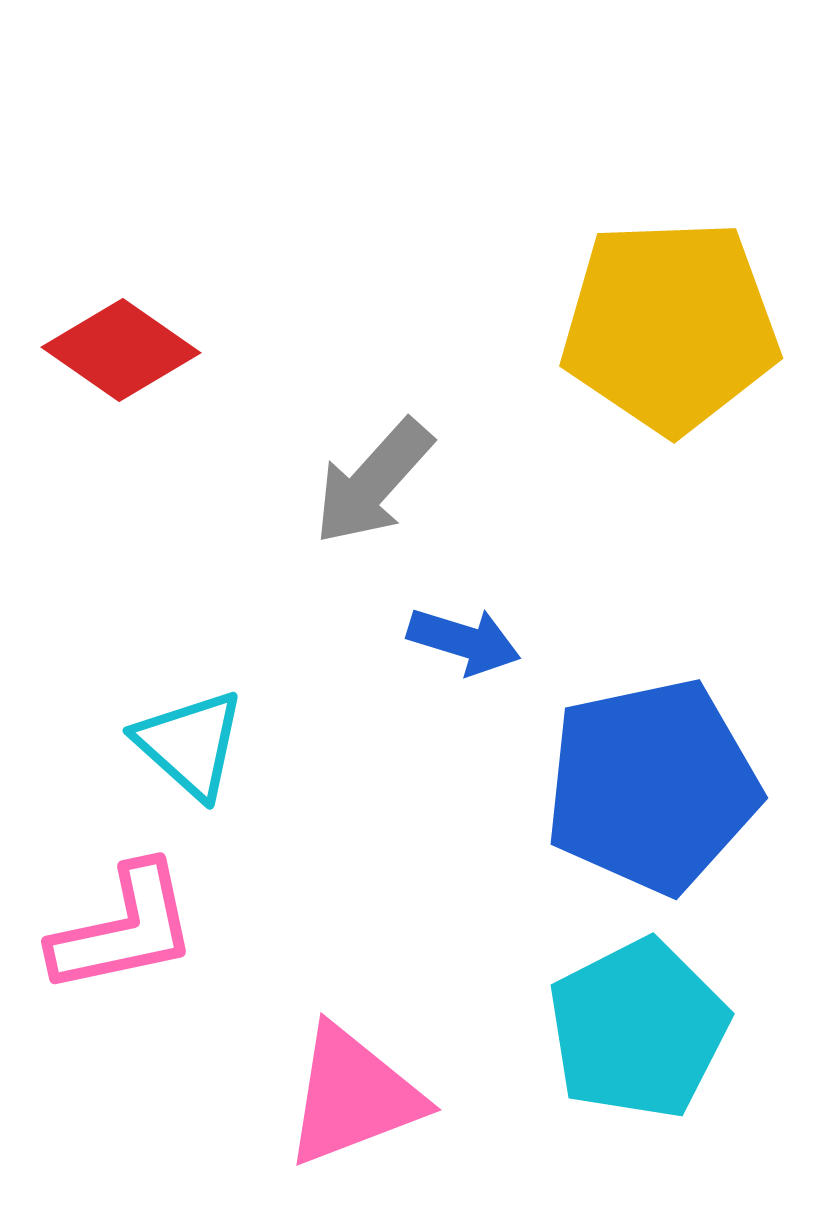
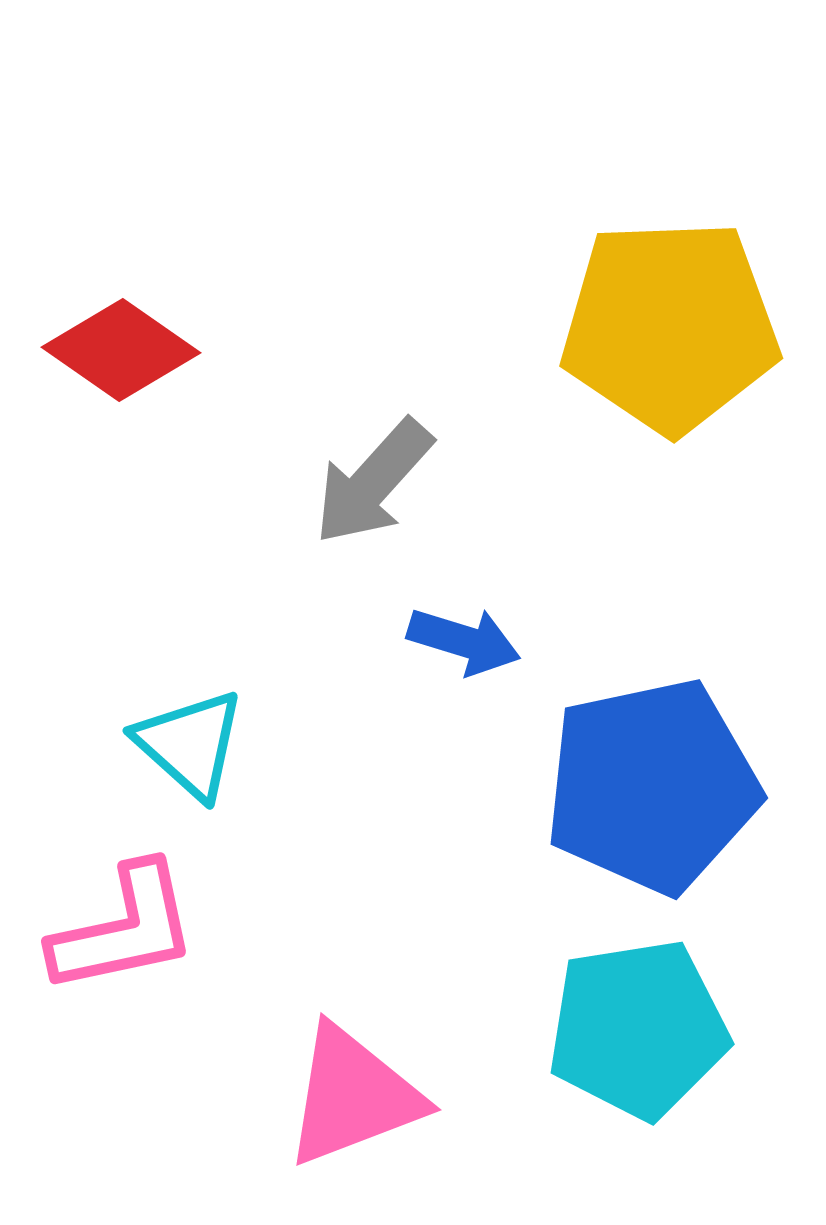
cyan pentagon: rotated 18 degrees clockwise
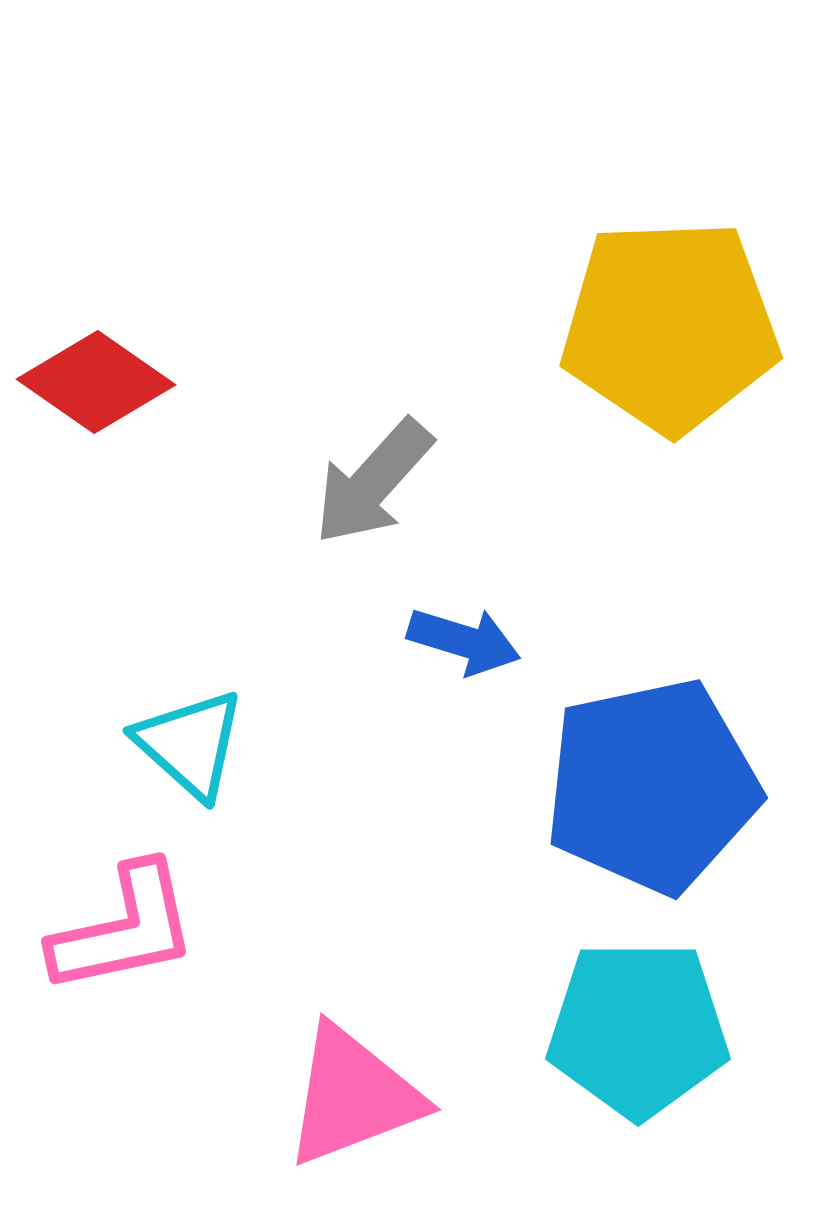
red diamond: moved 25 px left, 32 px down
cyan pentagon: rotated 9 degrees clockwise
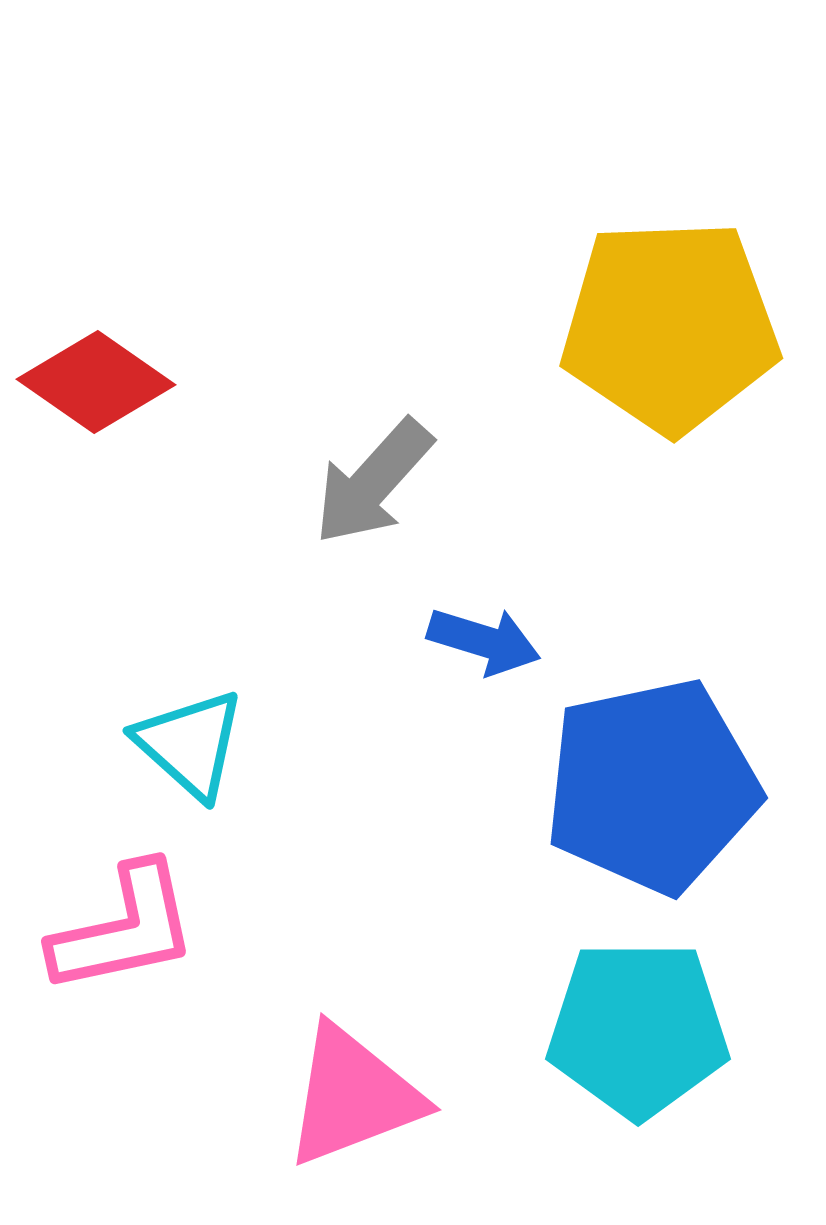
blue arrow: moved 20 px right
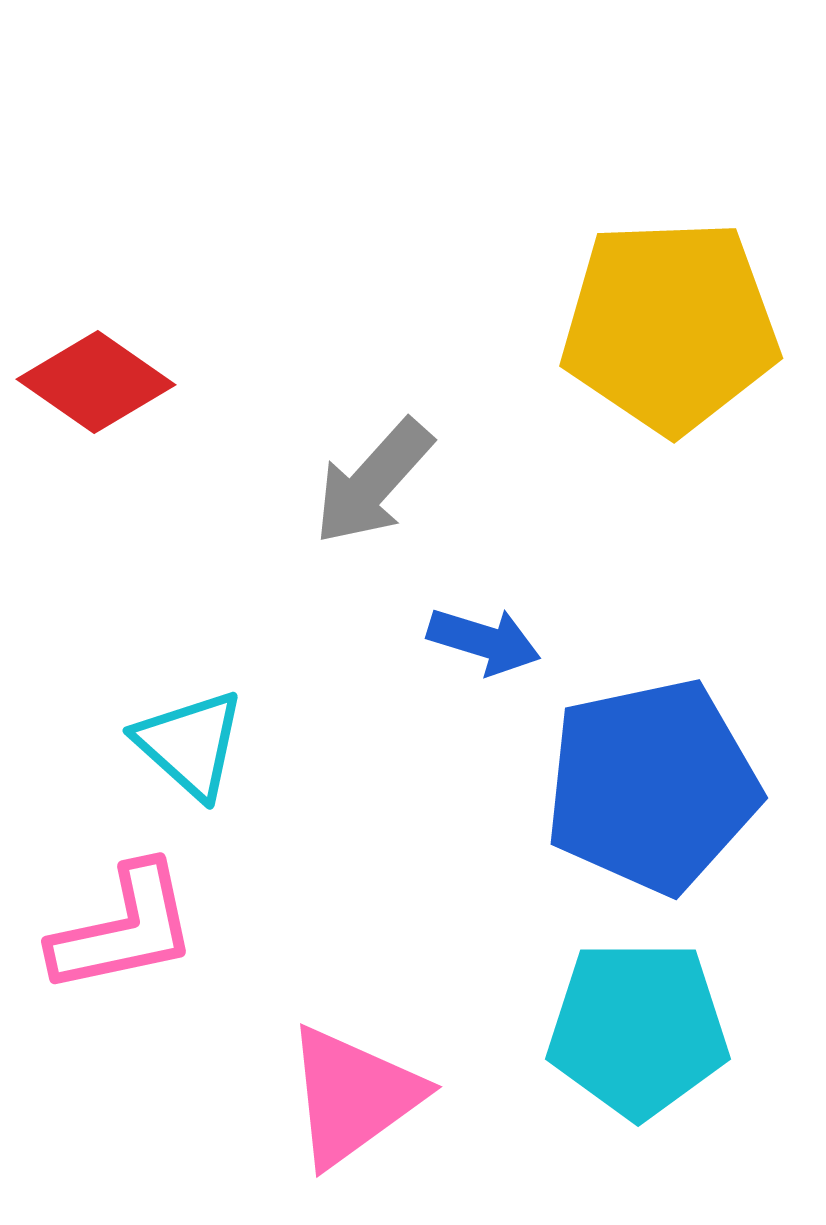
pink triangle: rotated 15 degrees counterclockwise
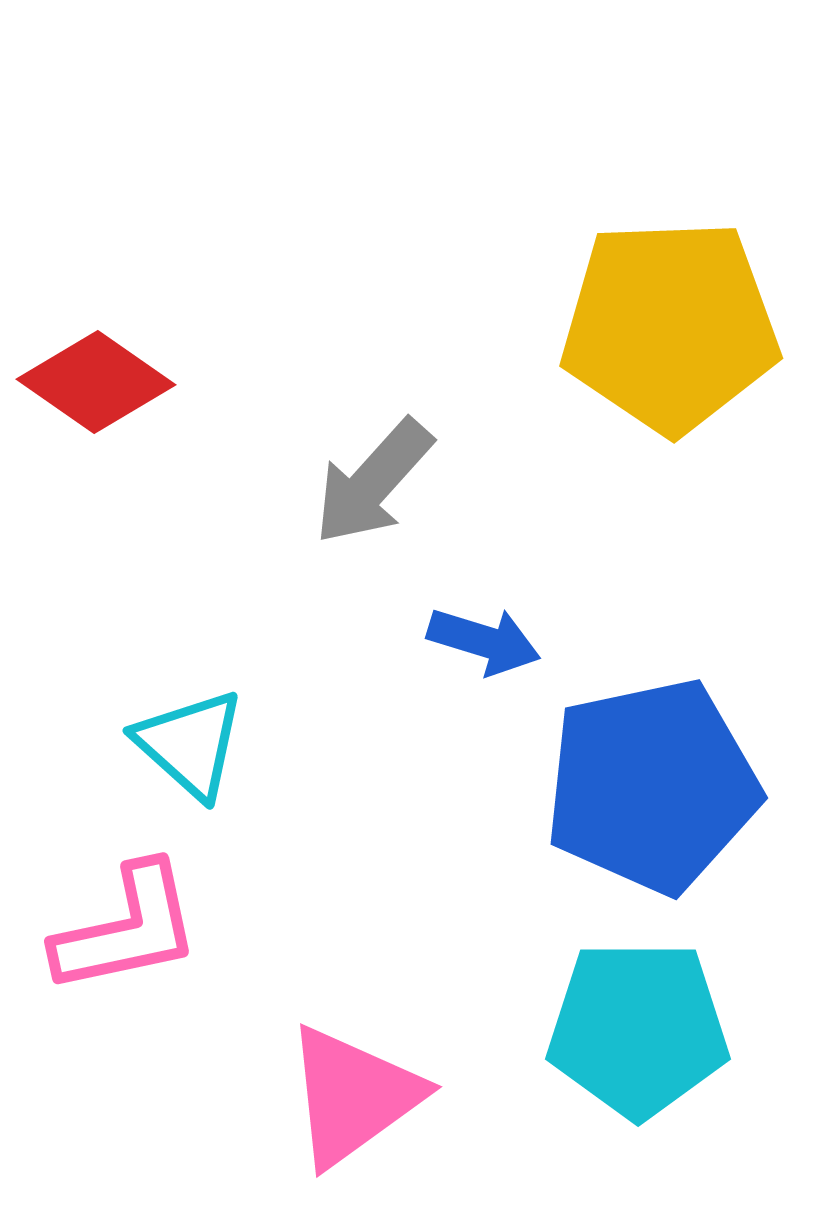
pink L-shape: moved 3 px right
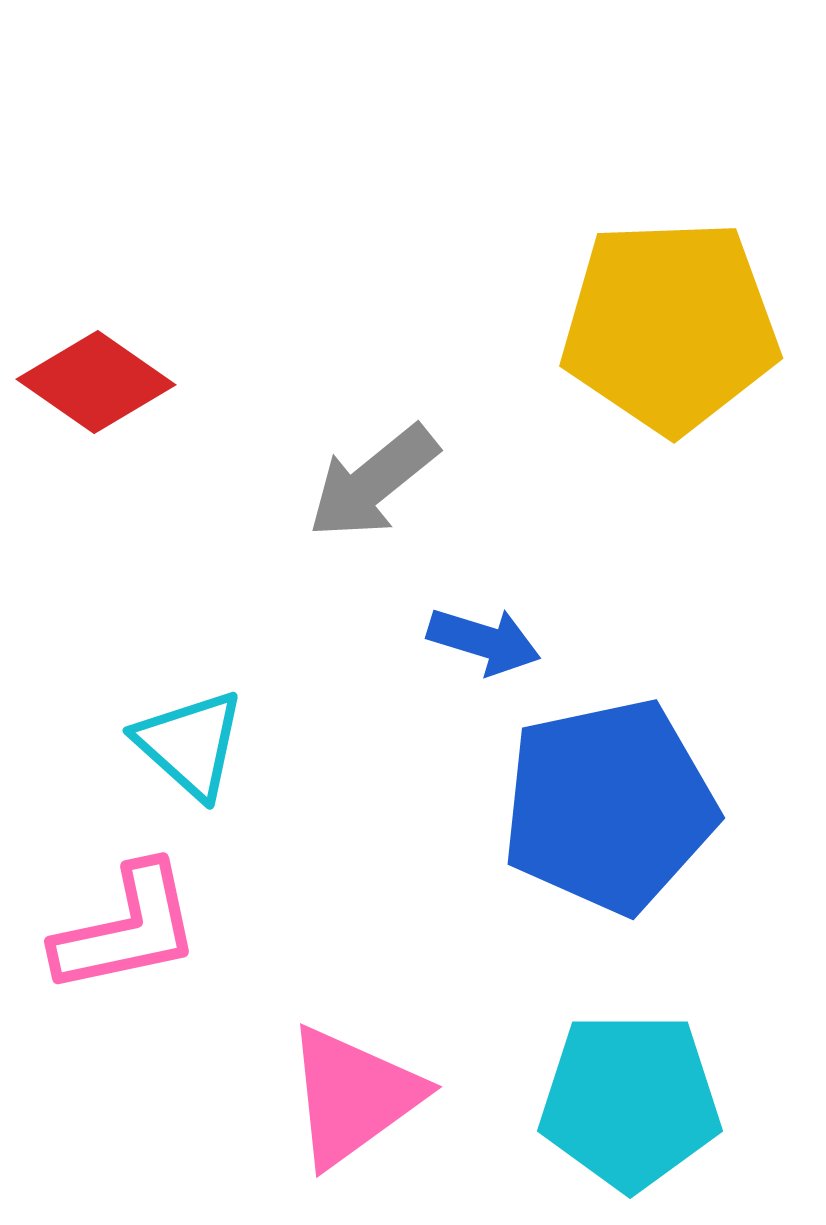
gray arrow: rotated 9 degrees clockwise
blue pentagon: moved 43 px left, 20 px down
cyan pentagon: moved 8 px left, 72 px down
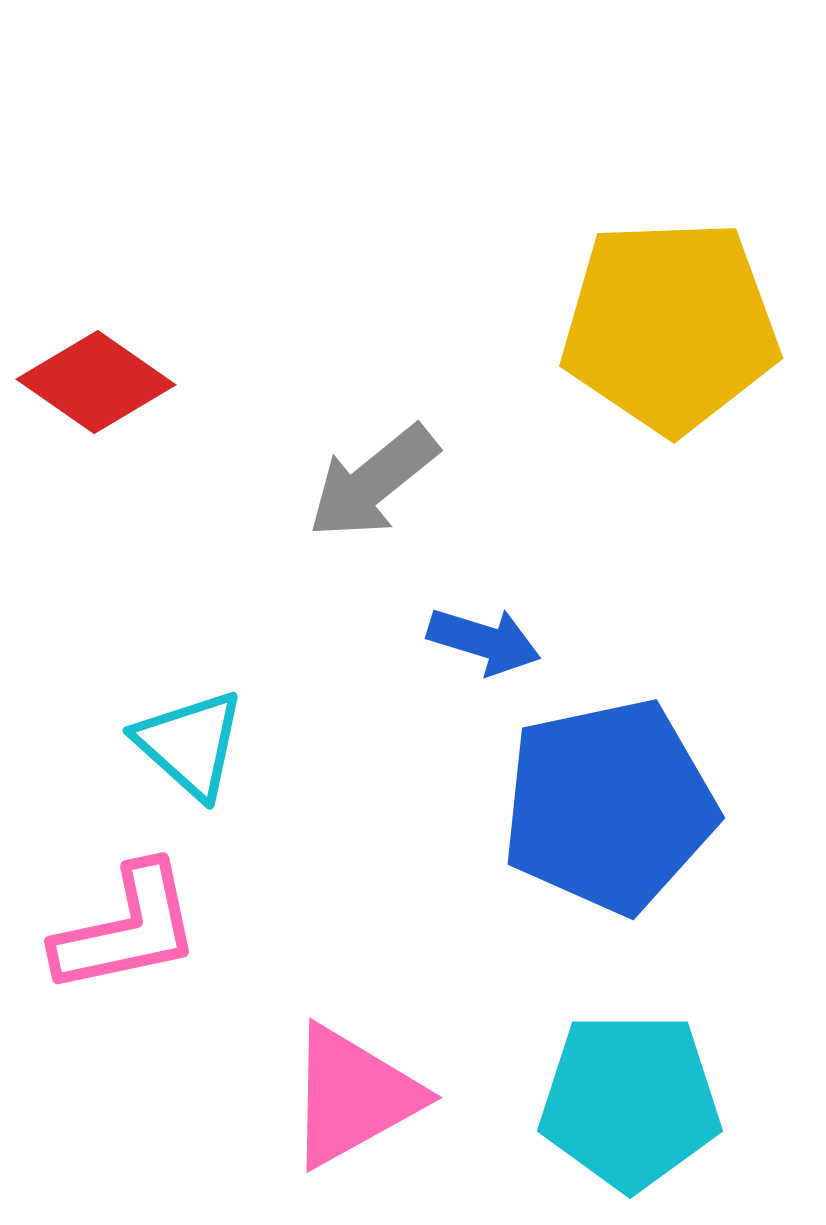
pink triangle: rotated 7 degrees clockwise
